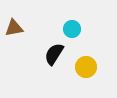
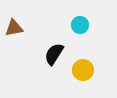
cyan circle: moved 8 px right, 4 px up
yellow circle: moved 3 px left, 3 px down
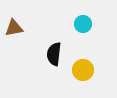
cyan circle: moved 3 px right, 1 px up
black semicircle: rotated 25 degrees counterclockwise
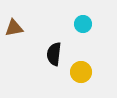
yellow circle: moved 2 px left, 2 px down
